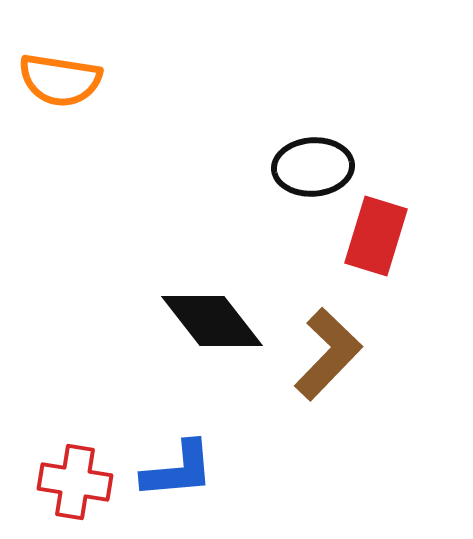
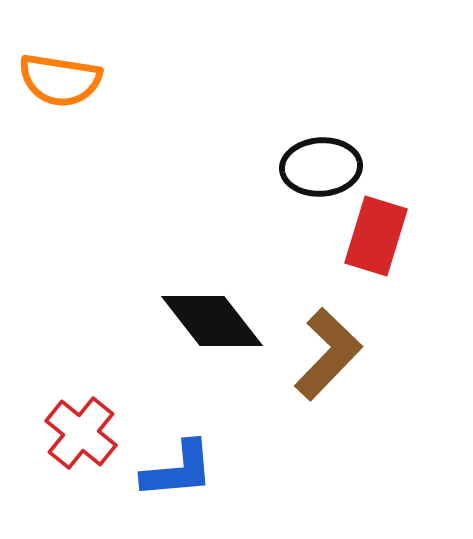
black ellipse: moved 8 px right
red cross: moved 6 px right, 49 px up; rotated 30 degrees clockwise
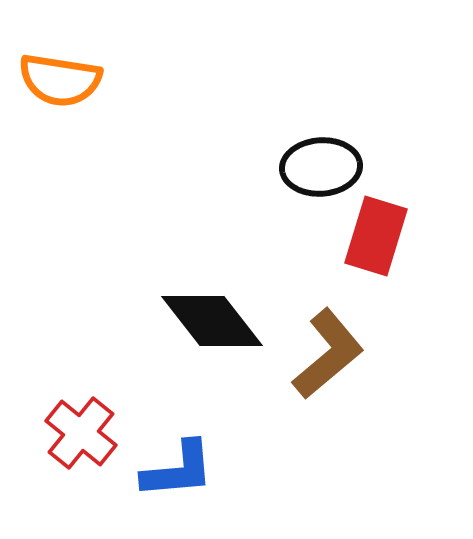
brown L-shape: rotated 6 degrees clockwise
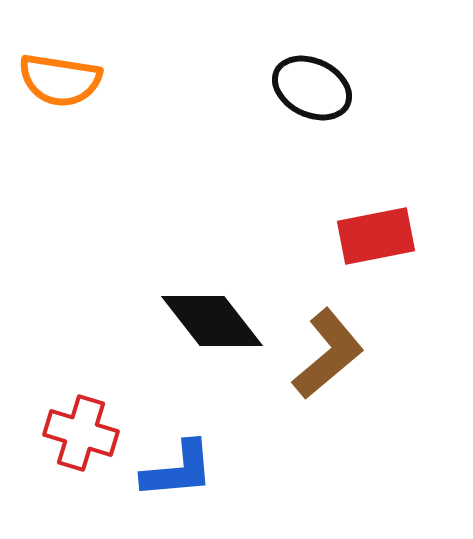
black ellipse: moved 9 px left, 79 px up; rotated 30 degrees clockwise
red rectangle: rotated 62 degrees clockwise
red cross: rotated 22 degrees counterclockwise
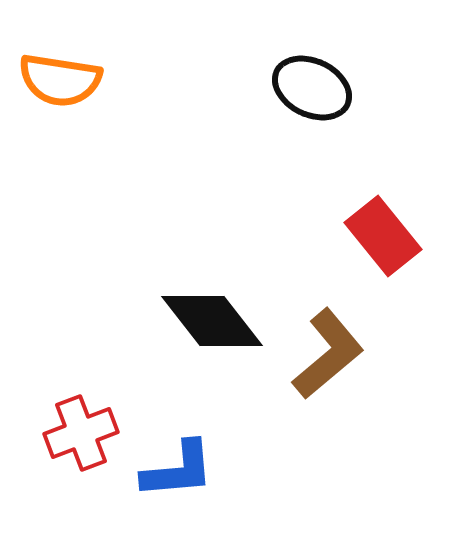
red rectangle: moved 7 px right; rotated 62 degrees clockwise
red cross: rotated 38 degrees counterclockwise
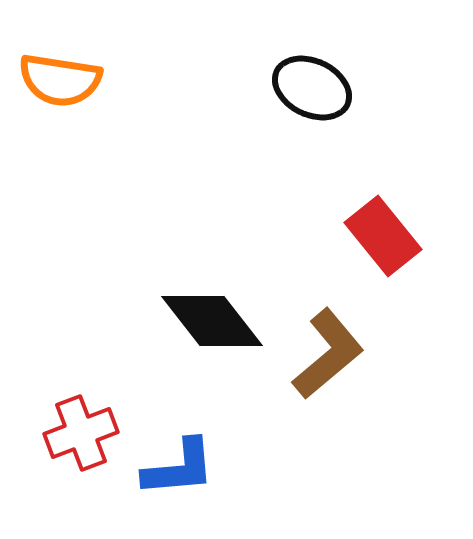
blue L-shape: moved 1 px right, 2 px up
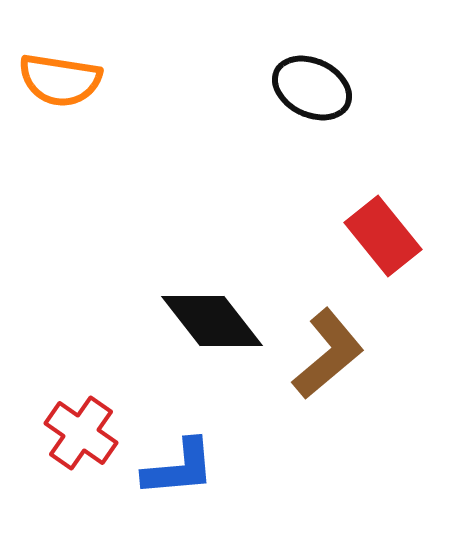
red cross: rotated 34 degrees counterclockwise
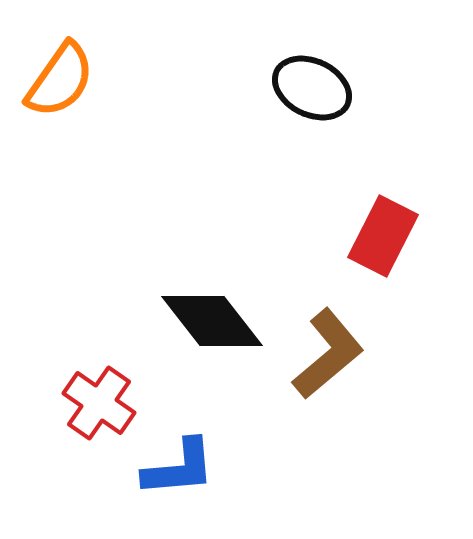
orange semicircle: rotated 64 degrees counterclockwise
red rectangle: rotated 66 degrees clockwise
red cross: moved 18 px right, 30 px up
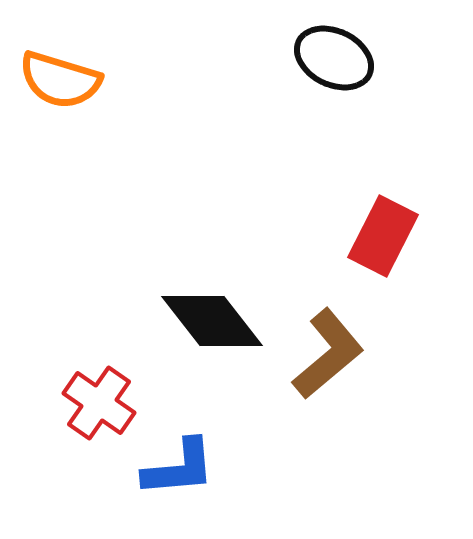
orange semicircle: rotated 72 degrees clockwise
black ellipse: moved 22 px right, 30 px up
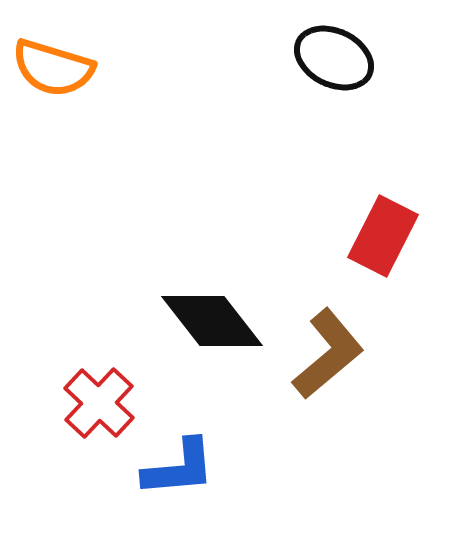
orange semicircle: moved 7 px left, 12 px up
red cross: rotated 8 degrees clockwise
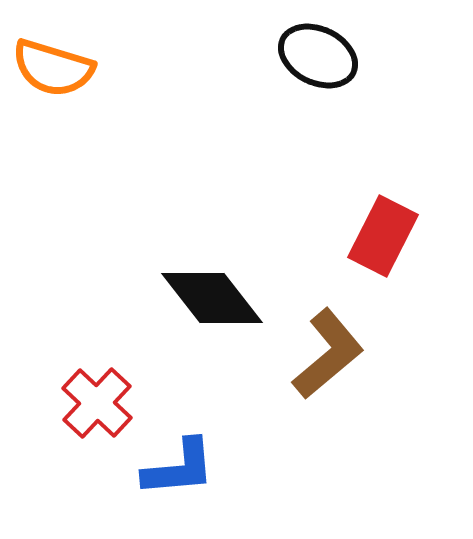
black ellipse: moved 16 px left, 2 px up
black diamond: moved 23 px up
red cross: moved 2 px left
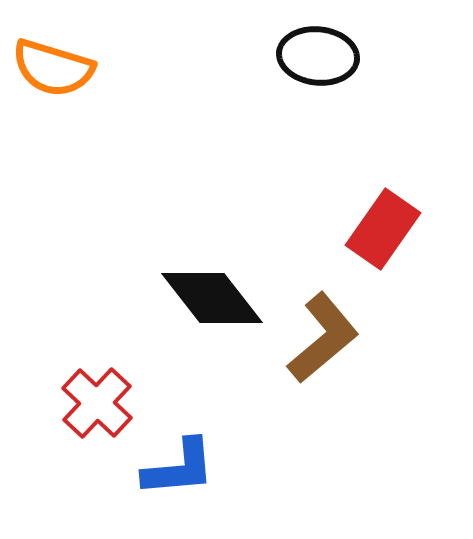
black ellipse: rotated 20 degrees counterclockwise
red rectangle: moved 7 px up; rotated 8 degrees clockwise
brown L-shape: moved 5 px left, 16 px up
